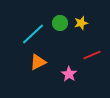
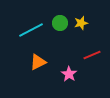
cyan line: moved 2 px left, 4 px up; rotated 15 degrees clockwise
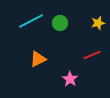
yellow star: moved 17 px right
cyan line: moved 9 px up
orange triangle: moved 3 px up
pink star: moved 1 px right, 5 px down
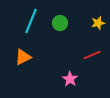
cyan line: rotated 40 degrees counterclockwise
orange triangle: moved 15 px left, 2 px up
